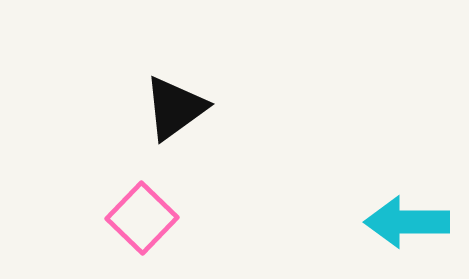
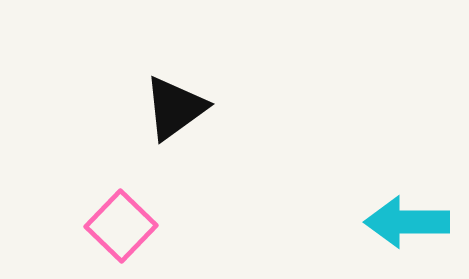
pink square: moved 21 px left, 8 px down
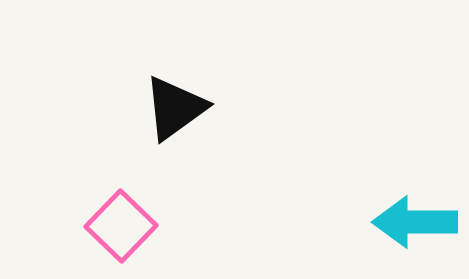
cyan arrow: moved 8 px right
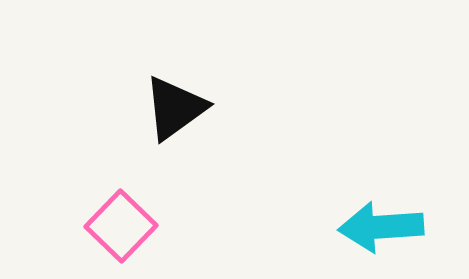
cyan arrow: moved 34 px left, 5 px down; rotated 4 degrees counterclockwise
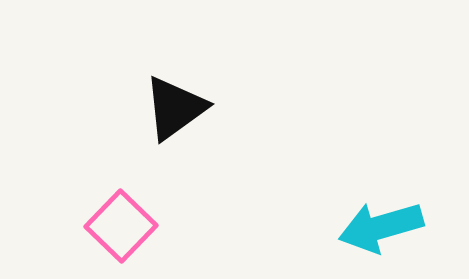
cyan arrow: rotated 12 degrees counterclockwise
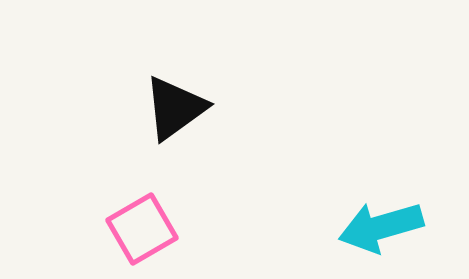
pink square: moved 21 px right, 3 px down; rotated 16 degrees clockwise
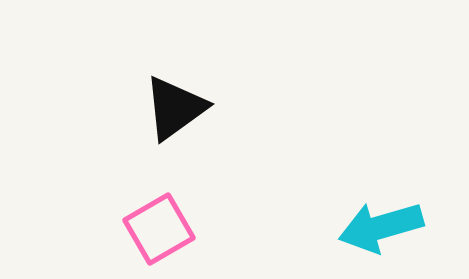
pink square: moved 17 px right
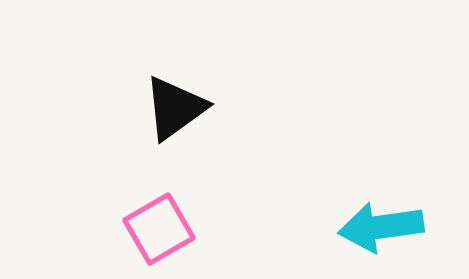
cyan arrow: rotated 8 degrees clockwise
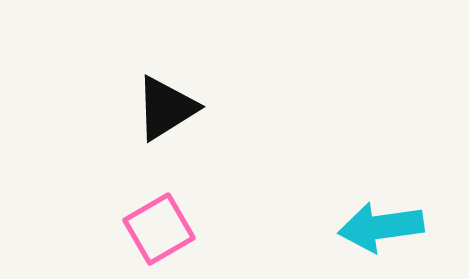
black triangle: moved 9 px left; rotated 4 degrees clockwise
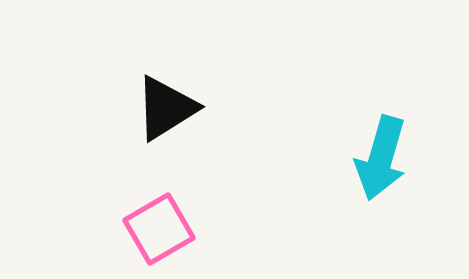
cyan arrow: moved 69 px up; rotated 66 degrees counterclockwise
